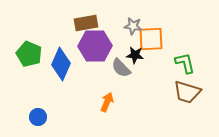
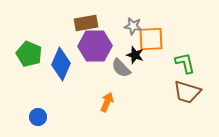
black star: rotated 12 degrees clockwise
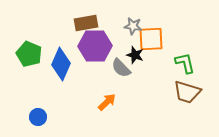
orange arrow: rotated 24 degrees clockwise
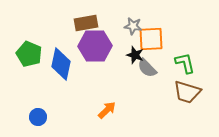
blue diamond: rotated 12 degrees counterclockwise
gray semicircle: moved 26 px right
orange arrow: moved 8 px down
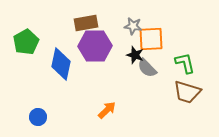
green pentagon: moved 3 px left, 12 px up; rotated 20 degrees clockwise
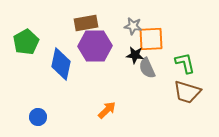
black star: rotated 12 degrees counterclockwise
gray semicircle: rotated 20 degrees clockwise
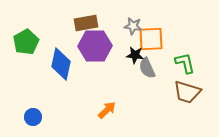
blue circle: moved 5 px left
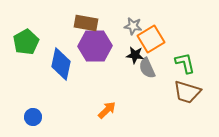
brown rectangle: rotated 20 degrees clockwise
orange square: rotated 28 degrees counterclockwise
